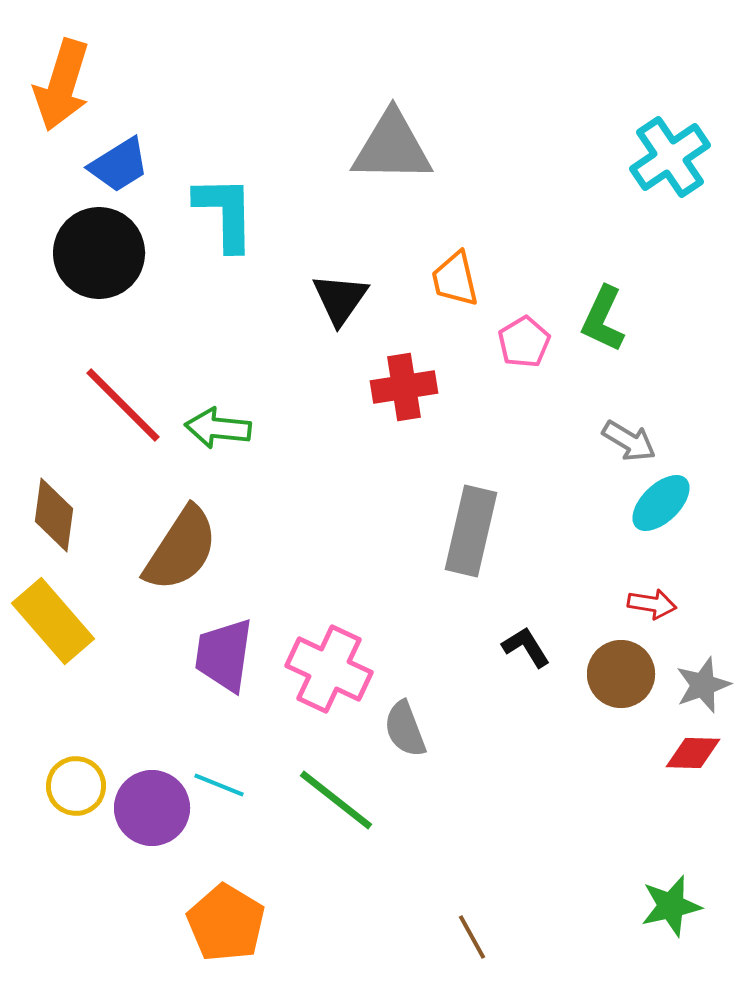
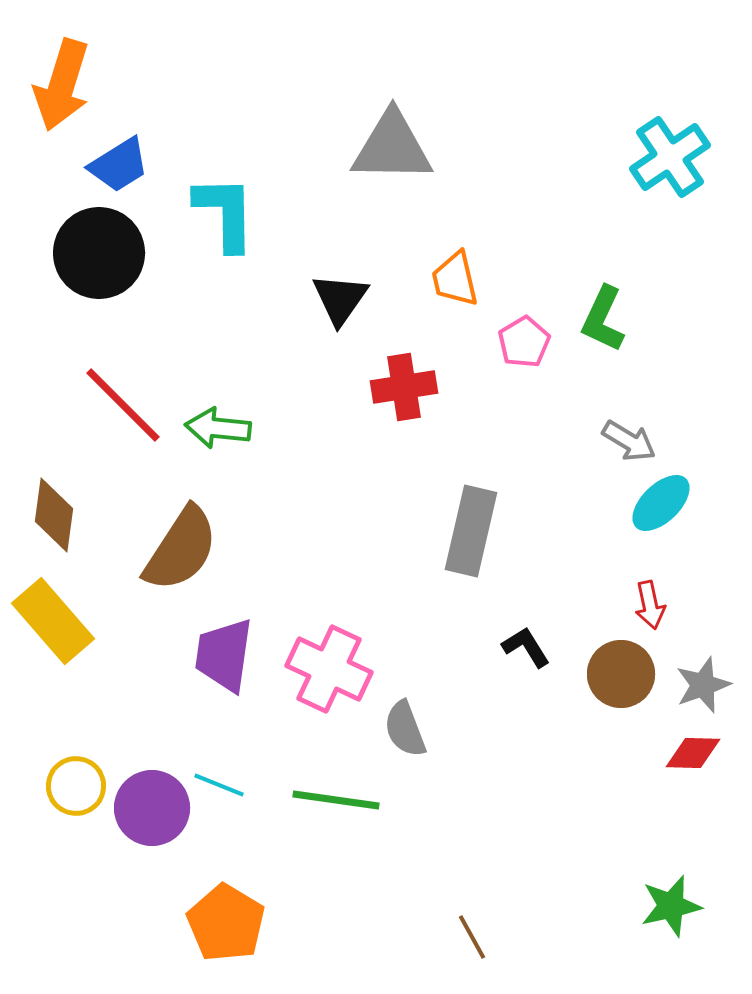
red arrow: moved 2 px left, 1 px down; rotated 69 degrees clockwise
green line: rotated 30 degrees counterclockwise
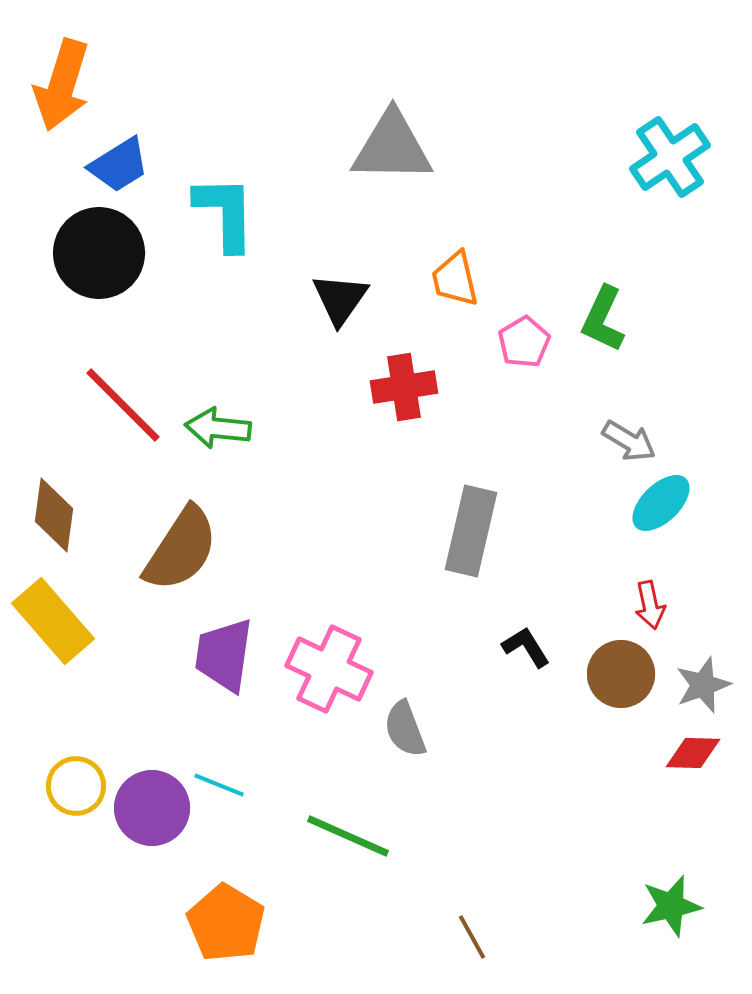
green line: moved 12 px right, 36 px down; rotated 16 degrees clockwise
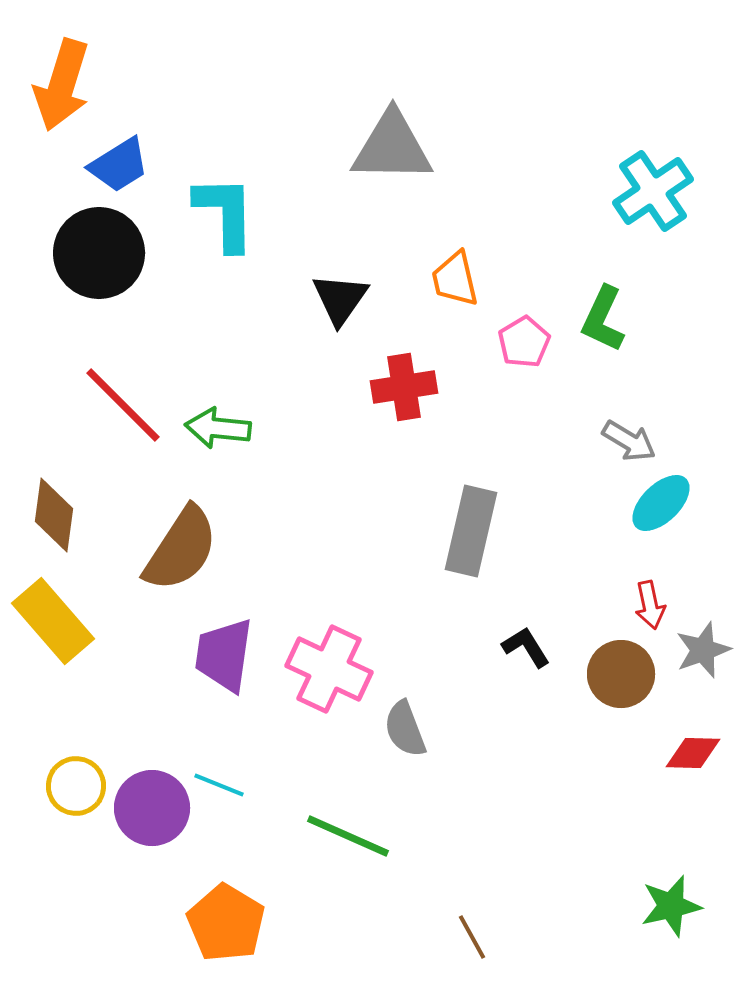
cyan cross: moved 17 px left, 34 px down
gray star: moved 35 px up
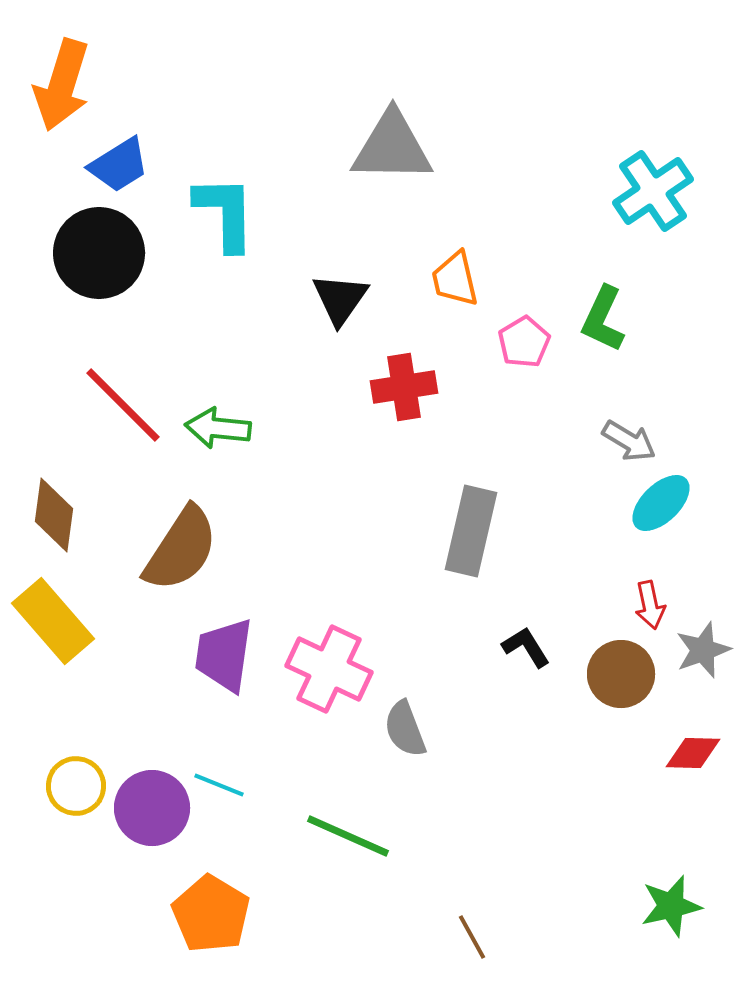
orange pentagon: moved 15 px left, 9 px up
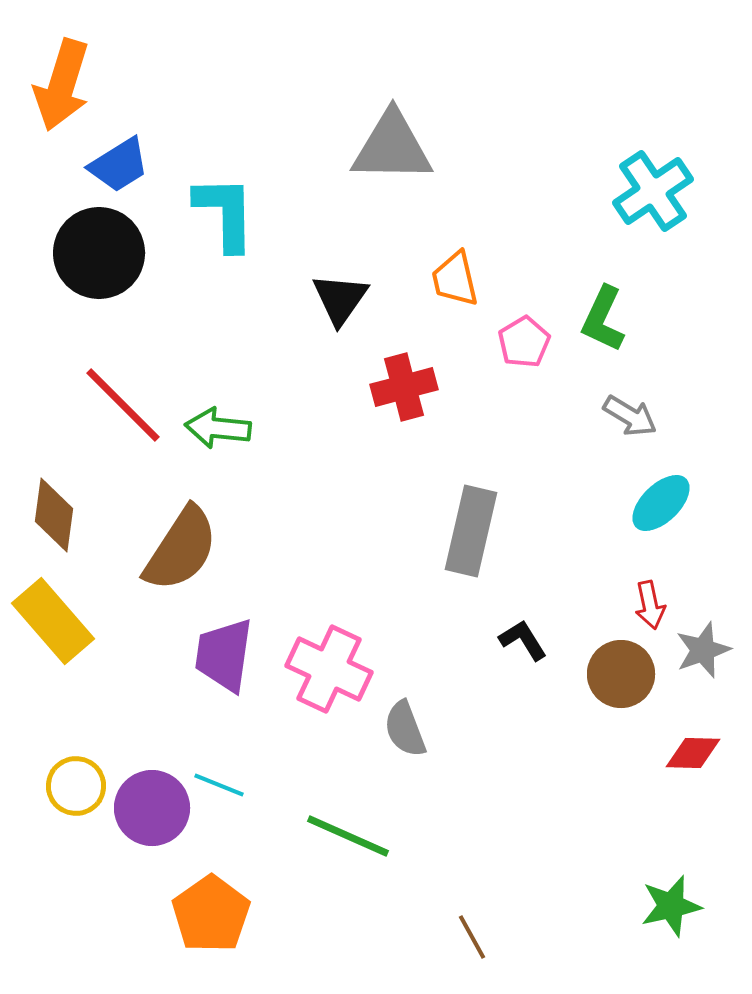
red cross: rotated 6 degrees counterclockwise
gray arrow: moved 1 px right, 25 px up
black L-shape: moved 3 px left, 7 px up
orange pentagon: rotated 6 degrees clockwise
